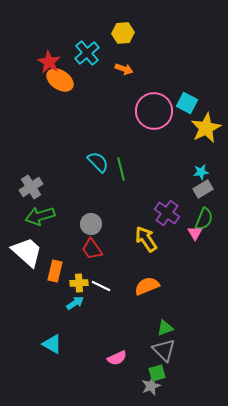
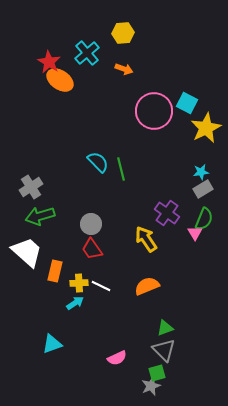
cyan triangle: rotated 50 degrees counterclockwise
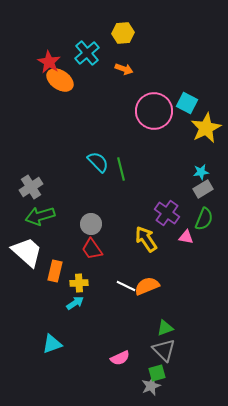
pink triangle: moved 9 px left, 4 px down; rotated 49 degrees counterclockwise
white line: moved 25 px right
pink semicircle: moved 3 px right
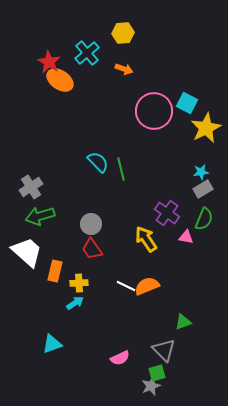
green triangle: moved 18 px right, 6 px up
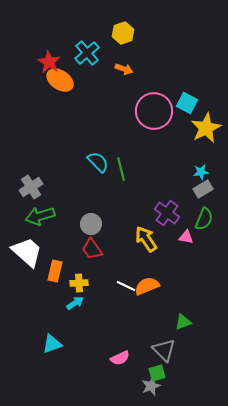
yellow hexagon: rotated 15 degrees counterclockwise
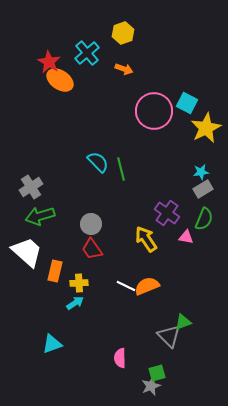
gray triangle: moved 5 px right, 14 px up
pink semicircle: rotated 114 degrees clockwise
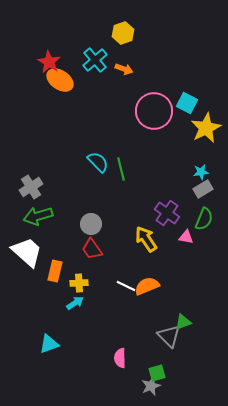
cyan cross: moved 8 px right, 7 px down
green arrow: moved 2 px left
cyan triangle: moved 3 px left
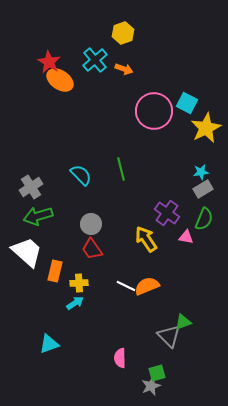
cyan semicircle: moved 17 px left, 13 px down
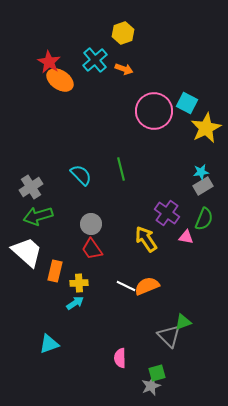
gray rectangle: moved 3 px up
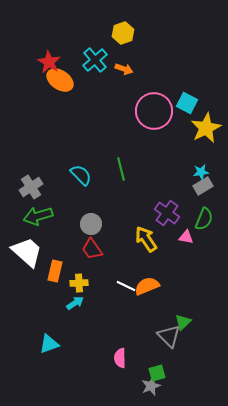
green triangle: rotated 24 degrees counterclockwise
